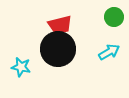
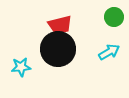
cyan star: rotated 18 degrees counterclockwise
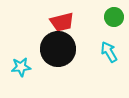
red trapezoid: moved 2 px right, 3 px up
cyan arrow: rotated 90 degrees counterclockwise
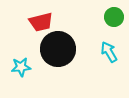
red trapezoid: moved 21 px left
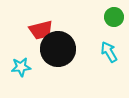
red trapezoid: moved 8 px down
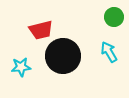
black circle: moved 5 px right, 7 px down
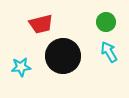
green circle: moved 8 px left, 5 px down
red trapezoid: moved 6 px up
